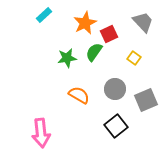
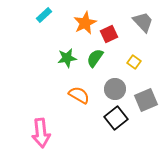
green semicircle: moved 1 px right, 6 px down
yellow square: moved 4 px down
black square: moved 8 px up
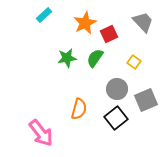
gray circle: moved 2 px right
orange semicircle: moved 14 px down; rotated 75 degrees clockwise
pink arrow: rotated 32 degrees counterclockwise
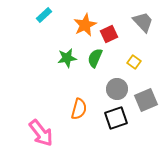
orange star: moved 2 px down
green semicircle: rotated 12 degrees counterclockwise
black square: rotated 20 degrees clockwise
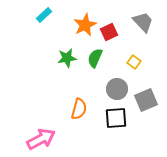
red square: moved 2 px up
black square: rotated 15 degrees clockwise
pink arrow: moved 6 px down; rotated 80 degrees counterclockwise
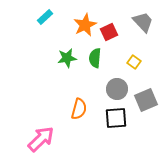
cyan rectangle: moved 1 px right, 2 px down
green semicircle: rotated 18 degrees counterclockwise
pink arrow: rotated 16 degrees counterclockwise
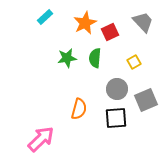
orange star: moved 2 px up
red square: moved 1 px right
yellow square: rotated 24 degrees clockwise
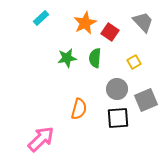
cyan rectangle: moved 4 px left, 1 px down
red square: rotated 30 degrees counterclockwise
black square: moved 2 px right
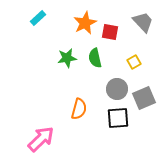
cyan rectangle: moved 3 px left
red square: rotated 24 degrees counterclockwise
green semicircle: rotated 18 degrees counterclockwise
gray square: moved 2 px left, 2 px up
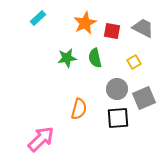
gray trapezoid: moved 6 px down; rotated 20 degrees counterclockwise
red square: moved 2 px right, 1 px up
